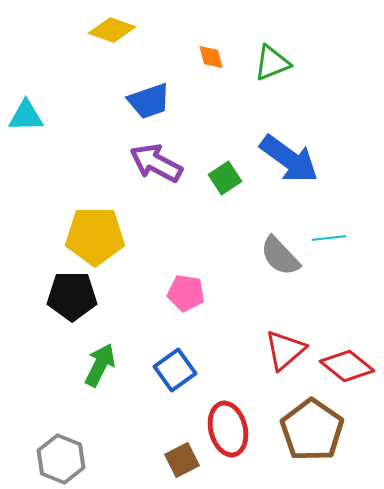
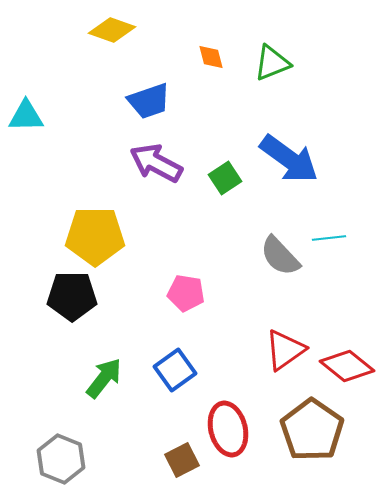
red triangle: rotated 6 degrees clockwise
green arrow: moved 4 px right, 13 px down; rotated 12 degrees clockwise
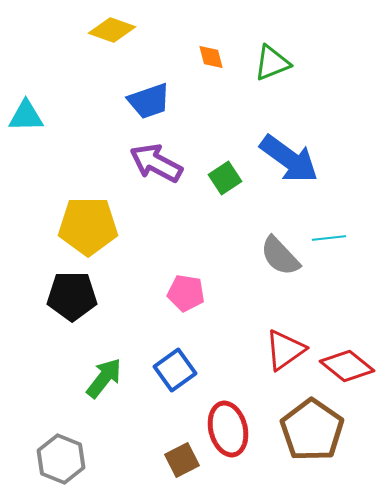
yellow pentagon: moved 7 px left, 10 px up
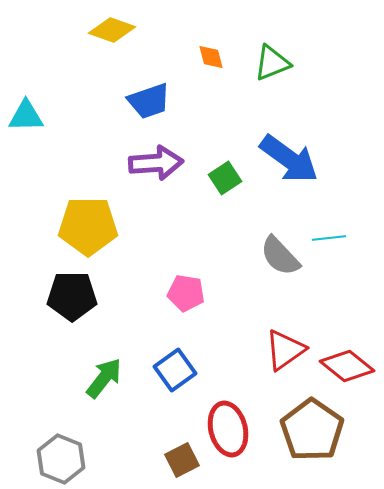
purple arrow: rotated 148 degrees clockwise
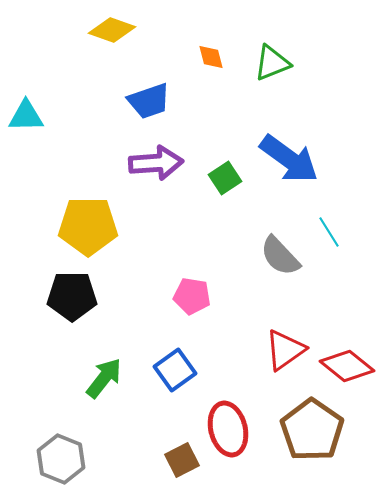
cyan line: moved 6 px up; rotated 64 degrees clockwise
pink pentagon: moved 6 px right, 3 px down
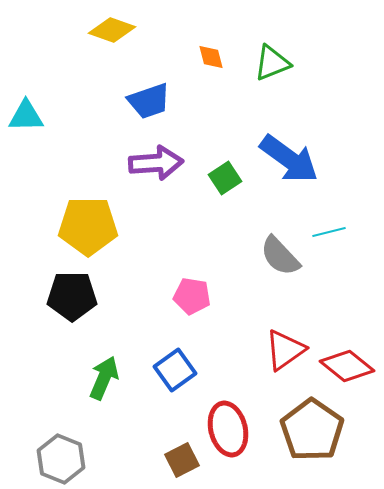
cyan line: rotated 72 degrees counterclockwise
green arrow: rotated 15 degrees counterclockwise
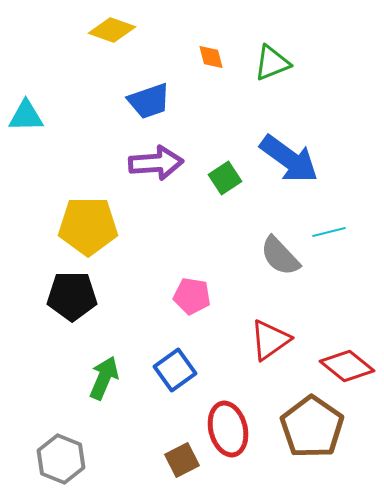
red triangle: moved 15 px left, 10 px up
brown pentagon: moved 3 px up
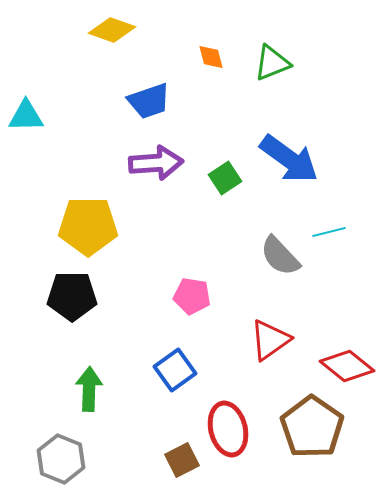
green arrow: moved 15 px left, 11 px down; rotated 21 degrees counterclockwise
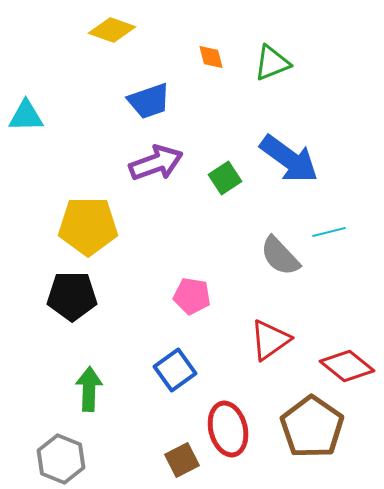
purple arrow: rotated 16 degrees counterclockwise
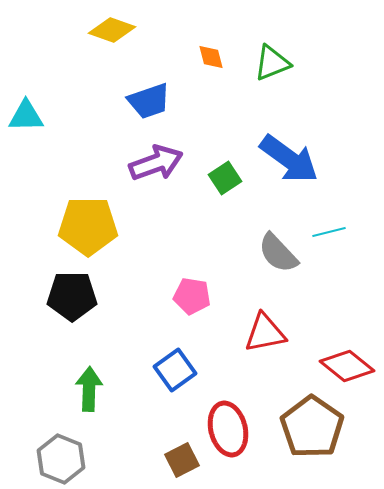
gray semicircle: moved 2 px left, 3 px up
red triangle: moved 5 px left, 7 px up; rotated 24 degrees clockwise
